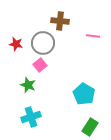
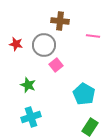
gray circle: moved 1 px right, 2 px down
pink square: moved 16 px right
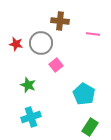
pink line: moved 2 px up
gray circle: moved 3 px left, 2 px up
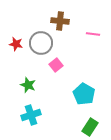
cyan cross: moved 2 px up
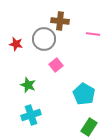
gray circle: moved 3 px right, 4 px up
green rectangle: moved 1 px left
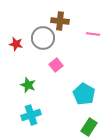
gray circle: moved 1 px left, 1 px up
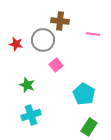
gray circle: moved 2 px down
green star: moved 1 px left
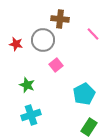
brown cross: moved 2 px up
pink line: rotated 40 degrees clockwise
cyan pentagon: rotated 15 degrees clockwise
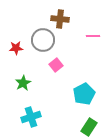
pink line: moved 2 px down; rotated 48 degrees counterclockwise
red star: moved 4 px down; rotated 16 degrees counterclockwise
green star: moved 4 px left, 2 px up; rotated 21 degrees clockwise
cyan cross: moved 2 px down
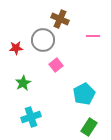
brown cross: rotated 18 degrees clockwise
